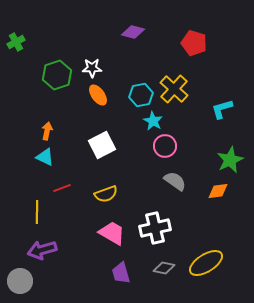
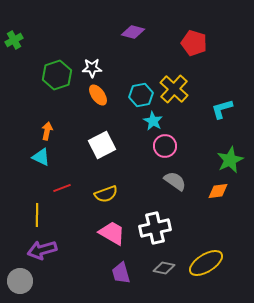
green cross: moved 2 px left, 2 px up
cyan triangle: moved 4 px left
yellow line: moved 3 px down
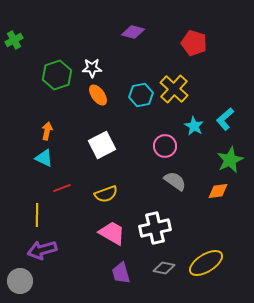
cyan L-shape: moved 3 px right, 10 px down; rotated 25 degrees counterclockwise
cyan star: moved 41 px right, 5 px down
cyan triangle: moved 3 px right, 1 px down
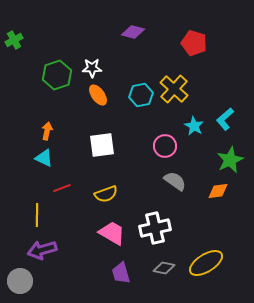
white square: rotated 20 degrees clockwise
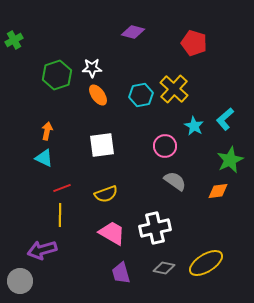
yellow line: moved 23 px right
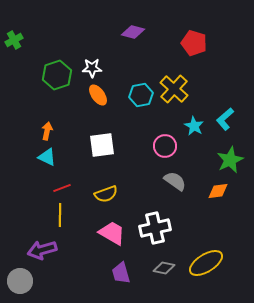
cyan triangle: moved 3 px right, 1 px up
